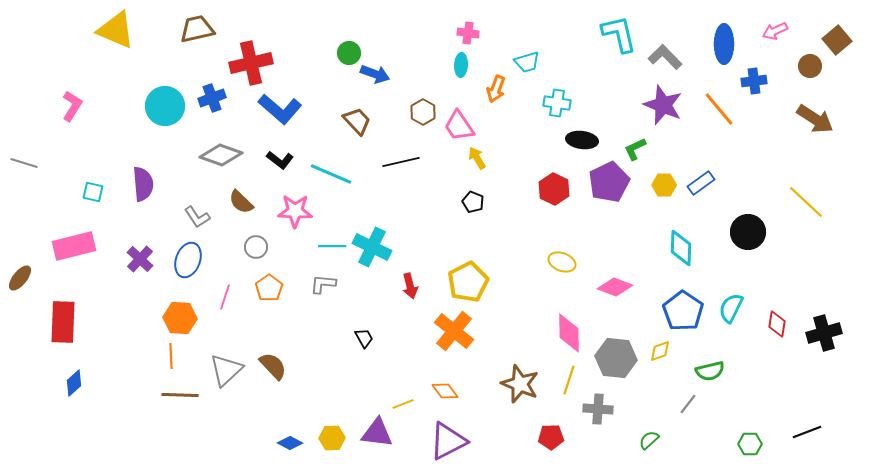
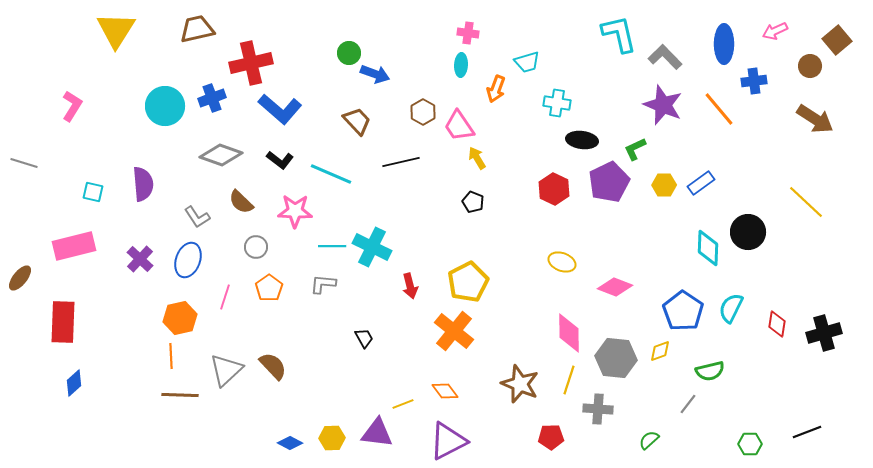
yellow triangle at (116, 30): rotated 39 degrees clockwise
cyan diamond at (681, 248): moved 27 px right
orange hexagon at (180, 318): rotated 16 degrees counterclockwise
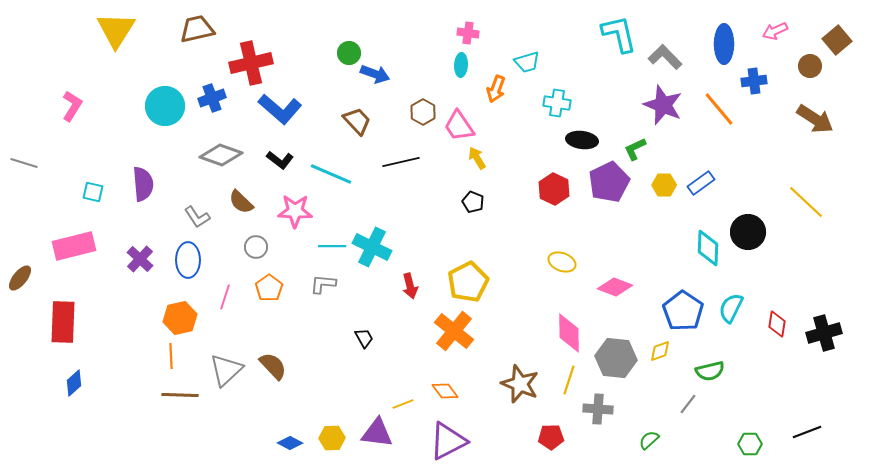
blue ellipse at (188, 260): rotated 20 degrees counterclockwise
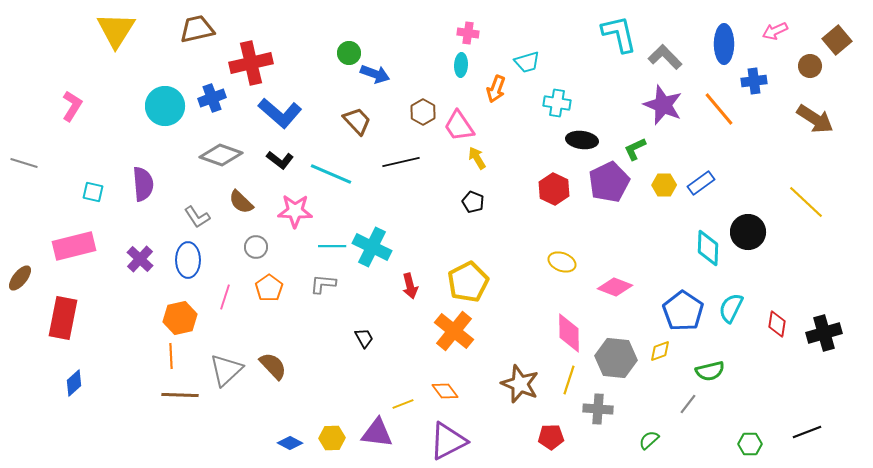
blue L-shape at (280, 109): moved 4 px down
red rectangle at (63, 322): moved 4 px up; rotated 9 degrees clockwise
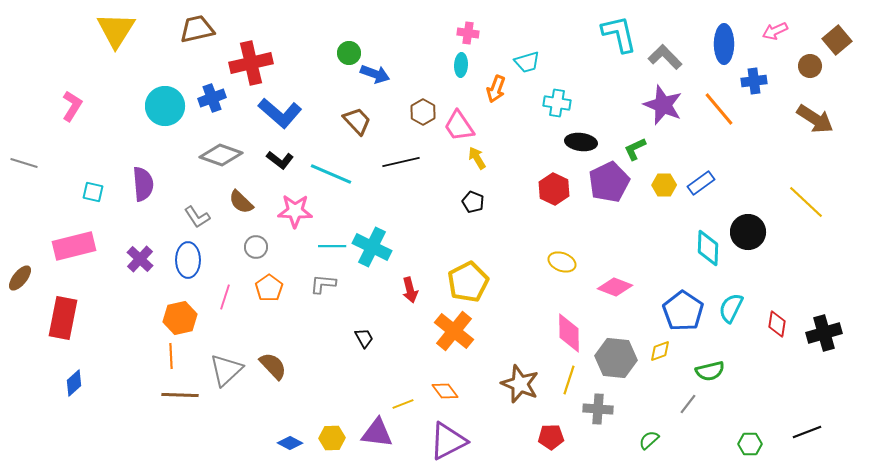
black ellipse at (582, 140): moved 1 px left, 2 px down
red arrow at (410, 286): moved 4 px down
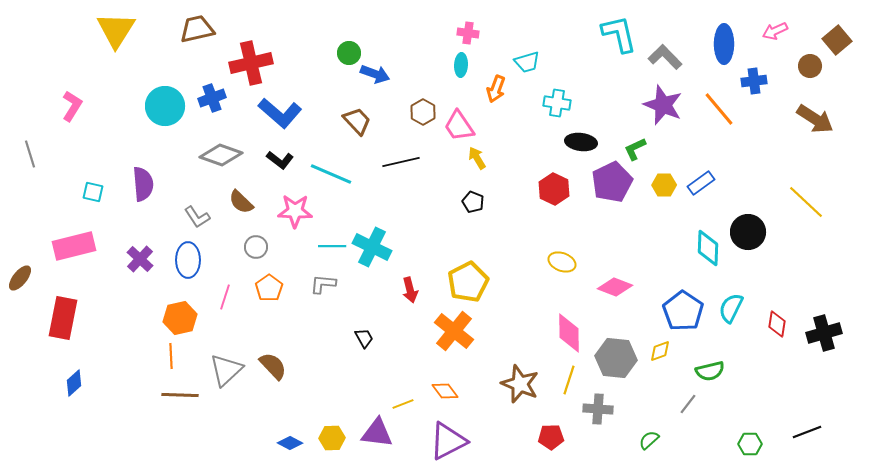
gray line at (24, 163): moved 6 px right, 9 px up; rotated 56 degrees clockwise
purple pentagon at (609, 182): moved 3 px right
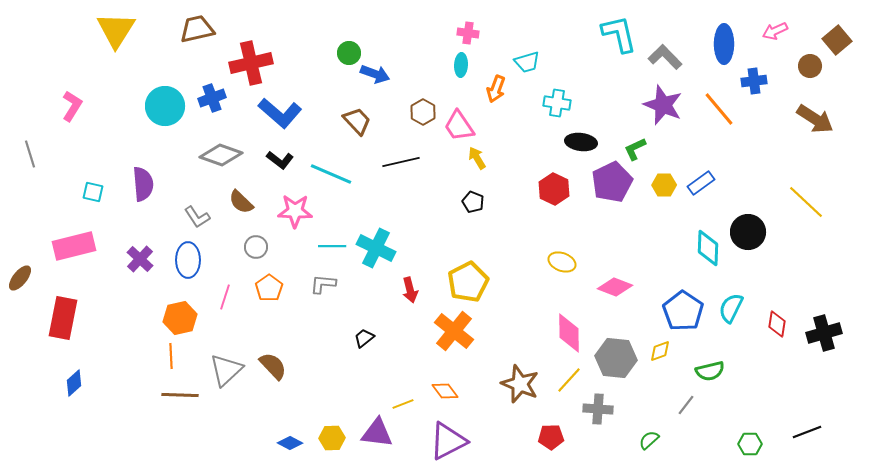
cyan cross at (372, 247): moved 4 px right, 1 px down
black trapezoid at (364, 338): rotated 100 degrees counterclockwise
yellow line at (569, 380): rotated 24 degrees clockwise
gray line at (688, 404): moved 2 px left, 1 px down
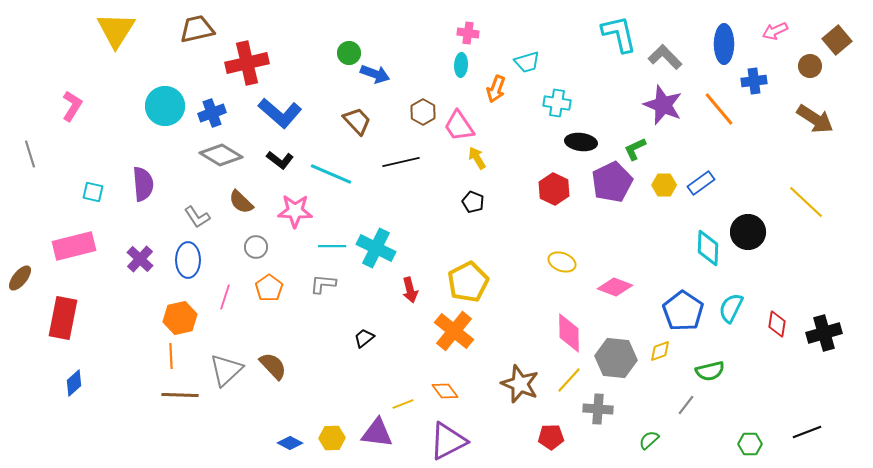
red cross at (251, 63): moved 4 px left
blue cross at (212, 98): moved 15 px down
gray diamond at (221, 155): rotated 12 degrees clockwise
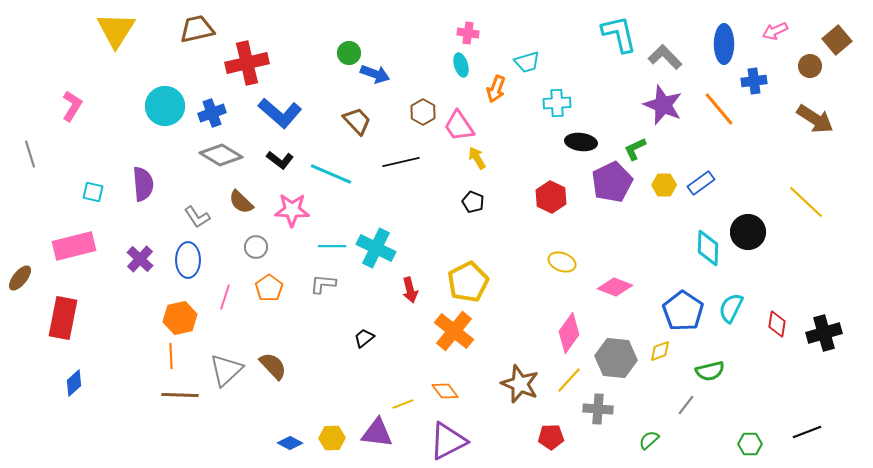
cyan ellipse at (461, 65): rotated 20 degrees counterclockwise
cyan cross at (557, 103): rotated 12 degrees counterclockwise
red hexagon at (554, 189): moved 3 px left, 8 px down
pink star at (295, 211): moved 3 px left, 1 px up
pink diamond at (569, 333): rotated 36 degrees clockwise
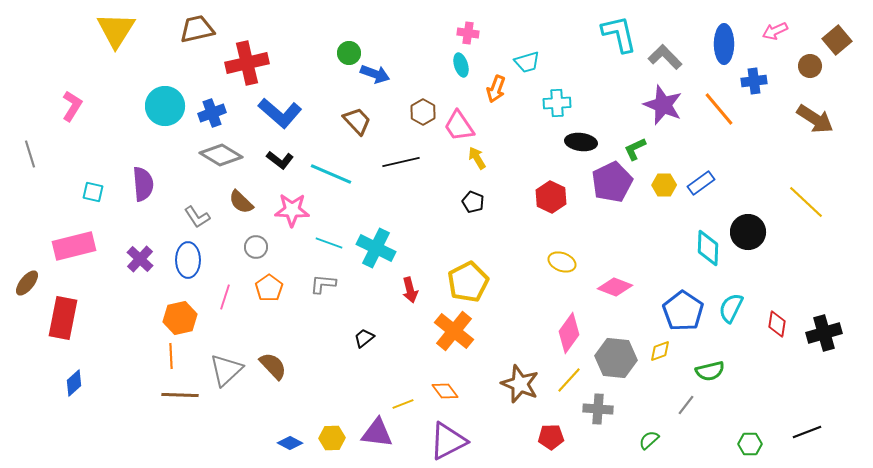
cyan line at (332, 246): moved 3 px left, 3 px up; rotated 20 degrees clockwise
brown ellipse at (20, 278): moved 7 px right, 5 px down
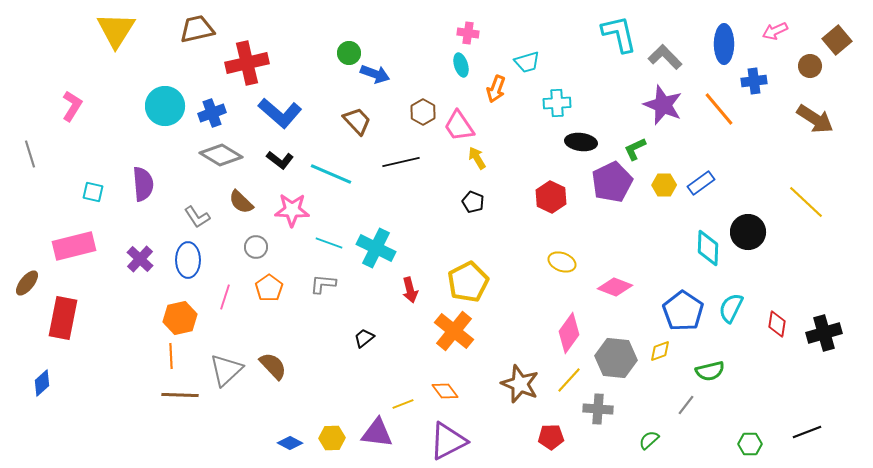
blue diamond at (74, 383): moved 32 px left
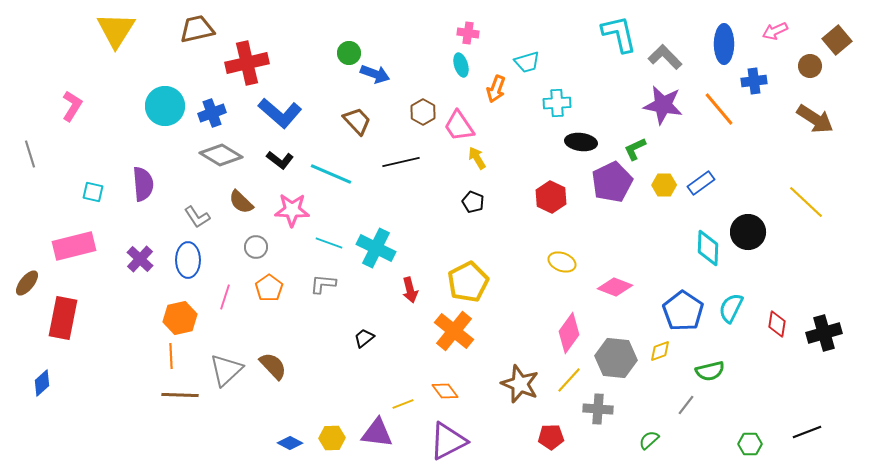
purple star at (663, 105): rotated 12 degrees counterclockwise
